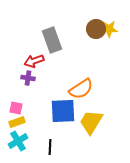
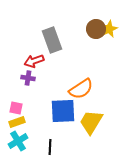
yellow star: rotated 24 degrees counterclockwise
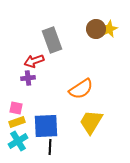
purple cross: rotated 16 degrees counterclockwise
blue square: moved 17 px left, 15 px down
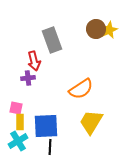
yellow star: moved 1 px down
red arrow: rotated 84 degrees counterclockwise
yellow rectangle: moved 3 px right; rotated 70 degrees counterclockwise
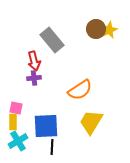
gray rectangle: rotated 20 degrees counterclockwise
purple cross: moved 6 px right
orange semicircle: moved 1 px left, 1 px down
yellow rectangle: moved 7 px left
black line: moved 2 px right
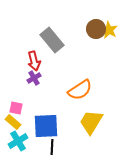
yellow star: rotated 18 degrees counterclockwise
purple cross: rotated 24 degrees counterclockwise
yellow rectangle: rotated 49 degrees counterclockwise
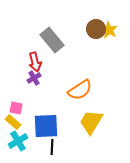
red arrow: moved 1 px right, 1 px down
